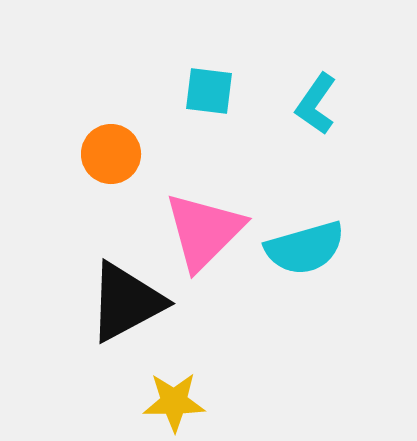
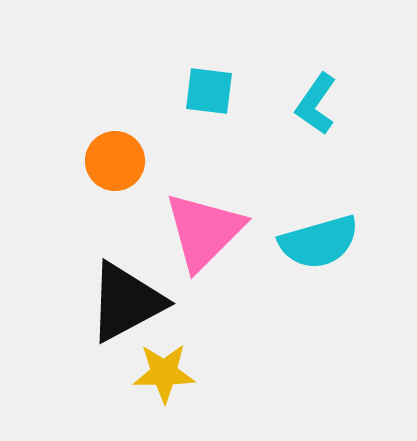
orange circle: moved 4 px right, 7 px down
cyan semicircle: moved 14 px right, 6 px up
yellow star: moved 10 px left, 29 px up
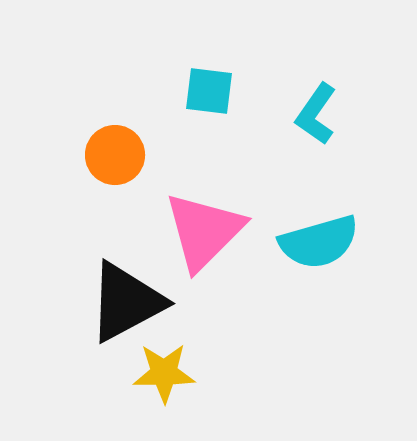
cyan L-shape: moved 10 px down
orange circle: moved 6 px up
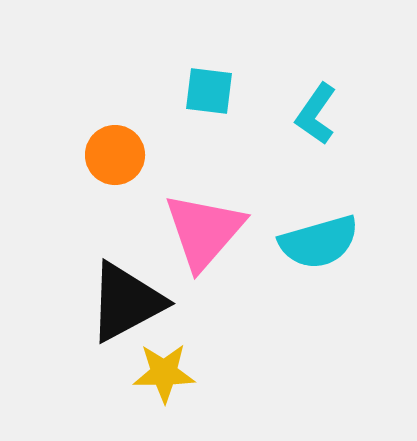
pink triangle: rotated 4 degrees counterclockwise
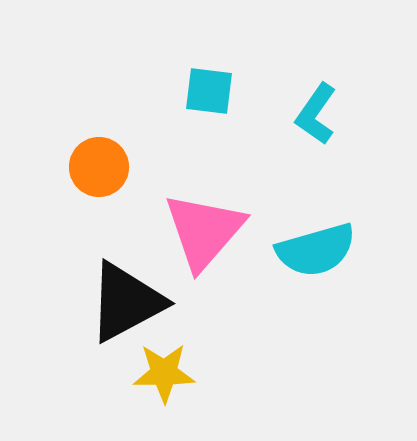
orange circle: moved 16 px left, 12 px down
cyan semicircle: moved 3 px left, 8 px down
